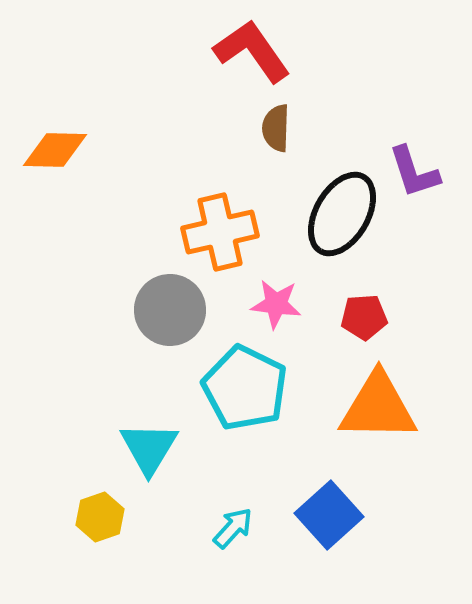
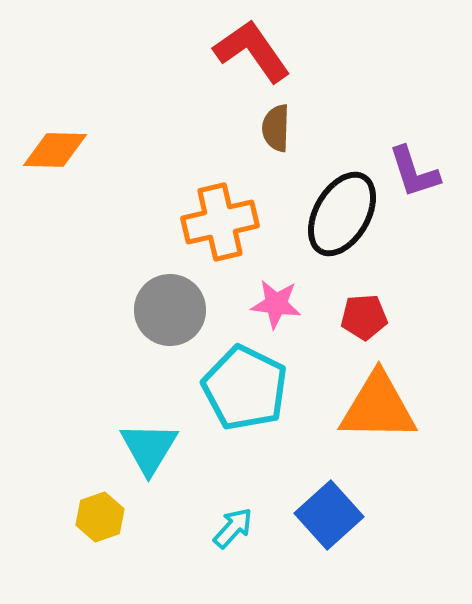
orange cross: moved 10 px up
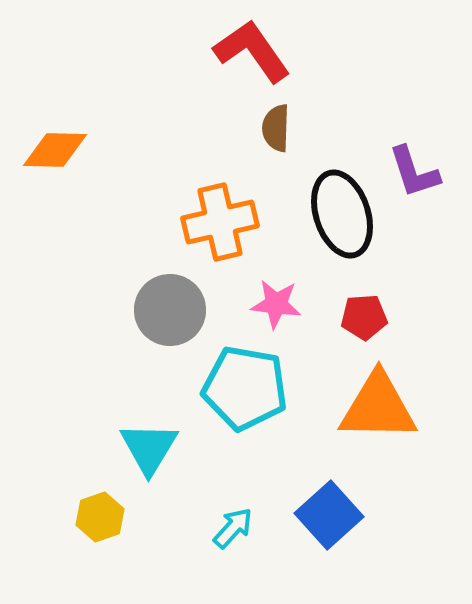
black ellipse: rotated 48 degrees counterclockwise
cyan pentagon: rotated 16 degrees counterclockwise
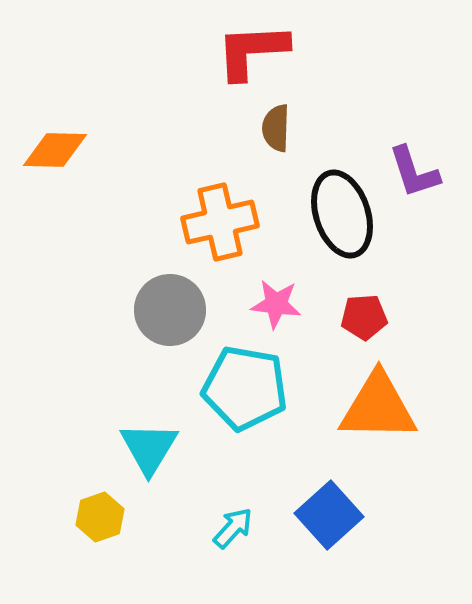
red L-shape: rotated 58 degrees counterclockwise
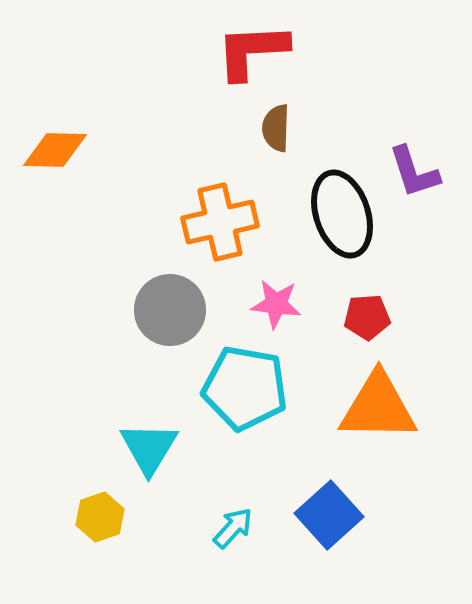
red pentagon: moved 3 px right
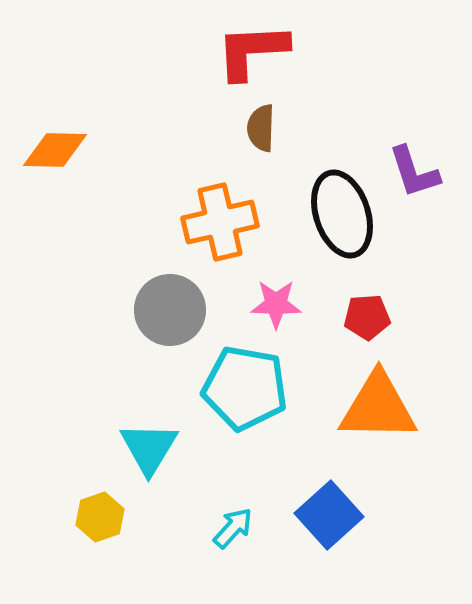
brown semicircle: moved 15 px left
pink star: rotated 6 degrees counterclockwise
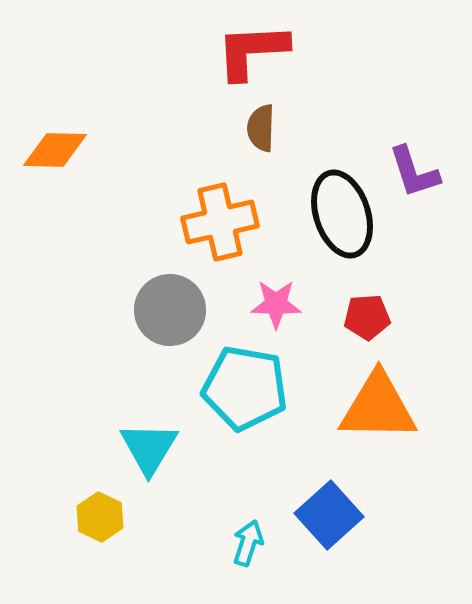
yellow hexagon: rotated 15 degrees counterclockwise
cyan arrow: moved 15 px right, 15 px down; rotated 24 degrees counterclockwise
